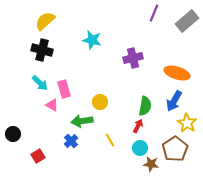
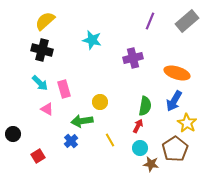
purple line: moved 4 px left, 8 px down
pink triangle: moved 5 px left, 4 px down
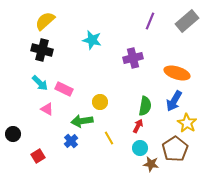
pink rectangle: rotated 48 degrees counterclockwise
yellow line: moved 1 px left, 2 px up
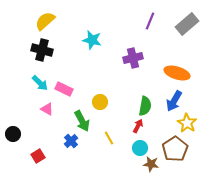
gray rectangle: moved 3 px down
green arrow: rotated 110 degrees counterclockwise
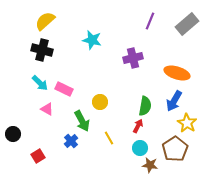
brown star: moved 1 px left, 1 px down
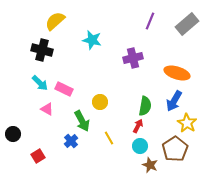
yellow semicircle: moved 10 px right
cyan circle: moved 2 px up
brown star: rotated 14 degrees clockwise
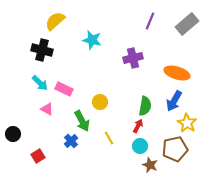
brown pentagon: rotated 20 degrees clockwise
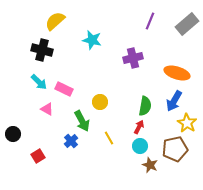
cyan arrow: moved 1 px left, 1 px up
red arrow: moved 1 px right, 1 px down
